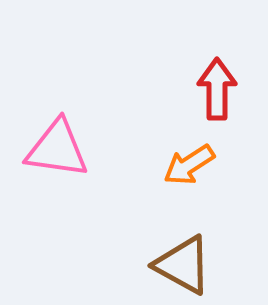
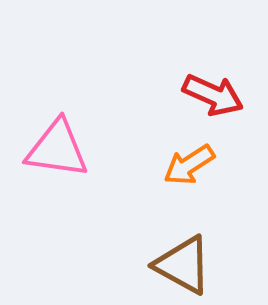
red arrow: moved 4 px left, 6 px down; rotated 114 degrees clockwise
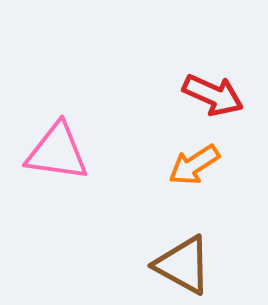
pink triangle: moved 3 px down
orange arrow: moved 5 px right
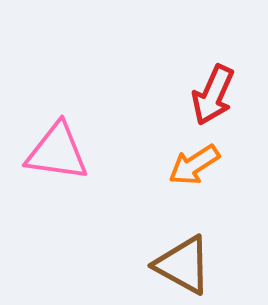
red arrow: rotated 90 degrees clockwise
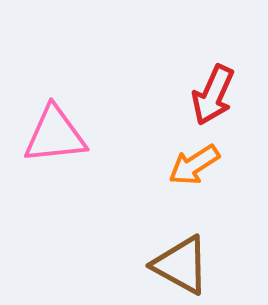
pink triangle: moved 2 px left, 17 px up; rotated 14 degrees counterclockwise
brown triangle: moved 2 px left
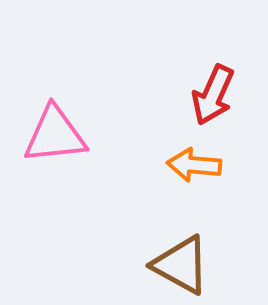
orange arrow: rotated 38 degrees clockwise
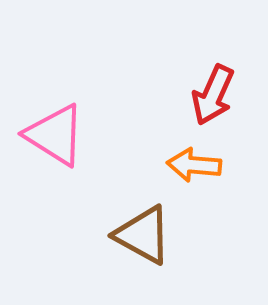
pink triangle: rotated 38 degrees clockwise
brown triangle: moved 38 px left, 30 px up
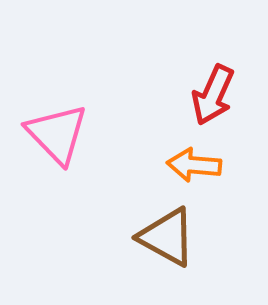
pink triangle: moved 2 px right, 1 px up; rotated 14 degrees clockwise
brown triangle: moved 24 px right, 2 px down
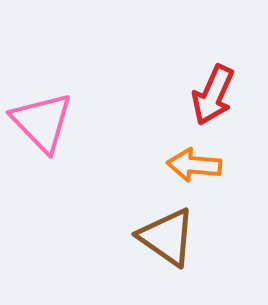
pink triangle: moved 15 px left, 12 px up
brown triangle: rotated 6 degrees clockwise
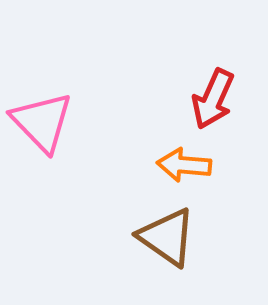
red arrow: moved 4 px down
orange arrow: moved 10 px left
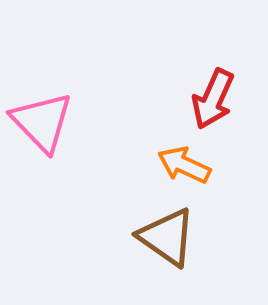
orange arrow: rotated 20 degrees clockwise
